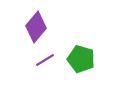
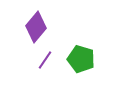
purple line: rotated 24 degrees counterclockwise
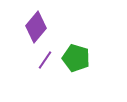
green pentagon: moved 5 px left, 1 px up
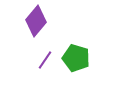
purple diamond: moved 6 px up
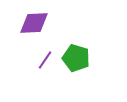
purple diamond: moved 2 px left, 2 px down; rotated 48 degrees clockwise
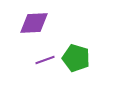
purple line: rotated 36 degrees clockwise
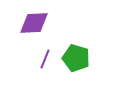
purple line: moved 1 px up; rotated 48 degrees counterclockwise
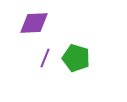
purple line: moved 1 px up
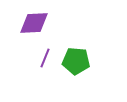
green pentagon: moved 3 px down; rotated 12 degrees counterclockwise
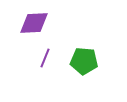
green pentagon: moved 8 px right
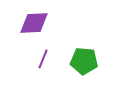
purple line: moved 2 px left, 1 px down
